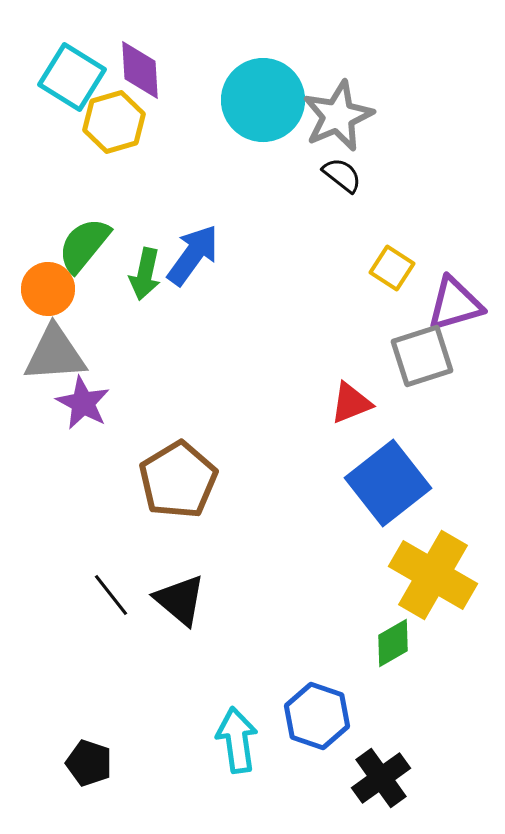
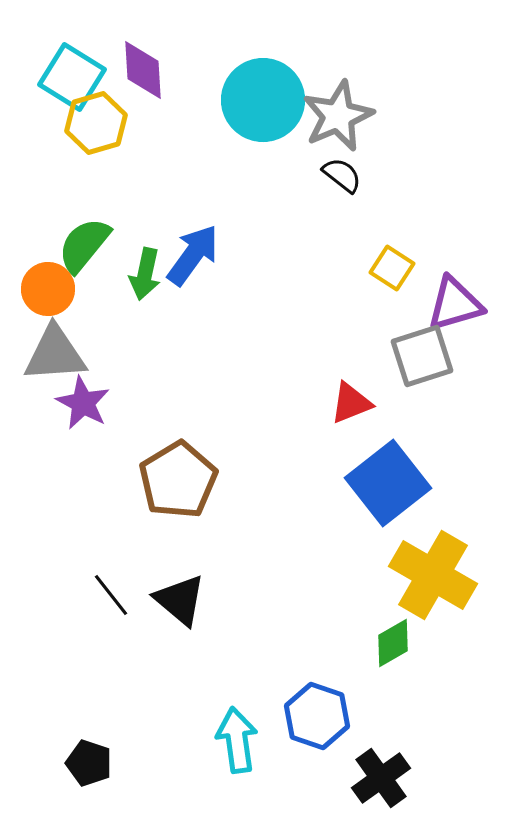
purple diamond: moved 3 px right
yellow hexagon: moved 18 px left, 1 px down
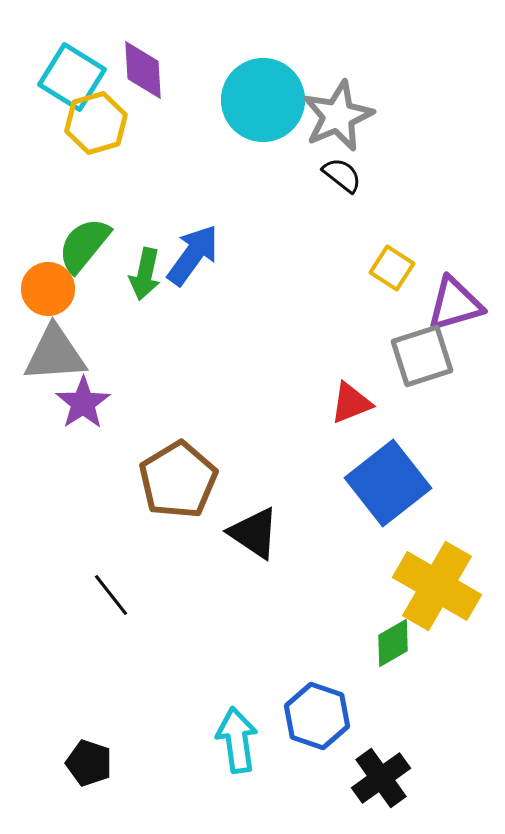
purple star: rotated 10 degrees clockwise
yellow cross: moved 4 px right, 11 px down
black triangle: moved 74 px right, 67 px up; rotated 6 degrees counterclockwise
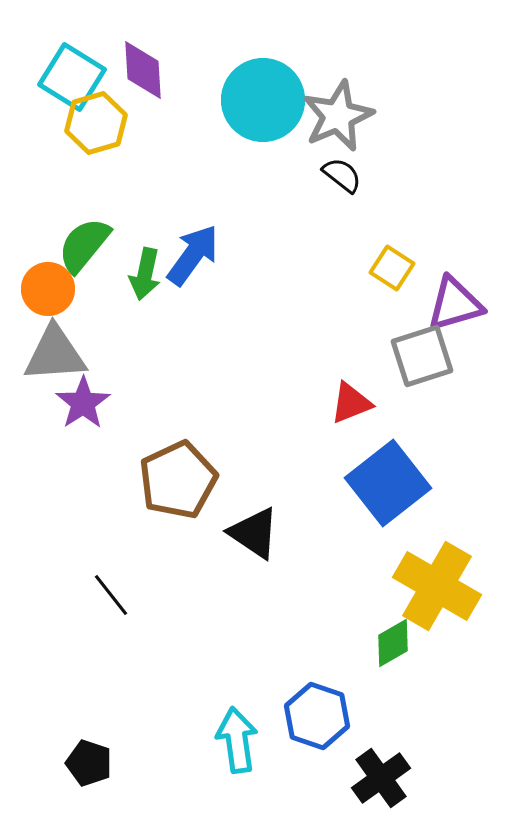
brown pentagon: rotated 6 degrees clockwise
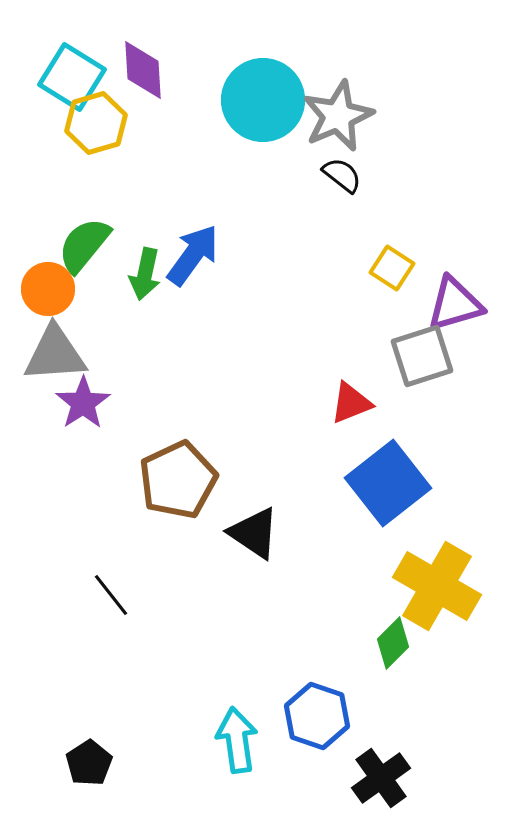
green diamond: rotated 15 degrees counterclockwise
black pentagon: rotated 21 degrees clockwise
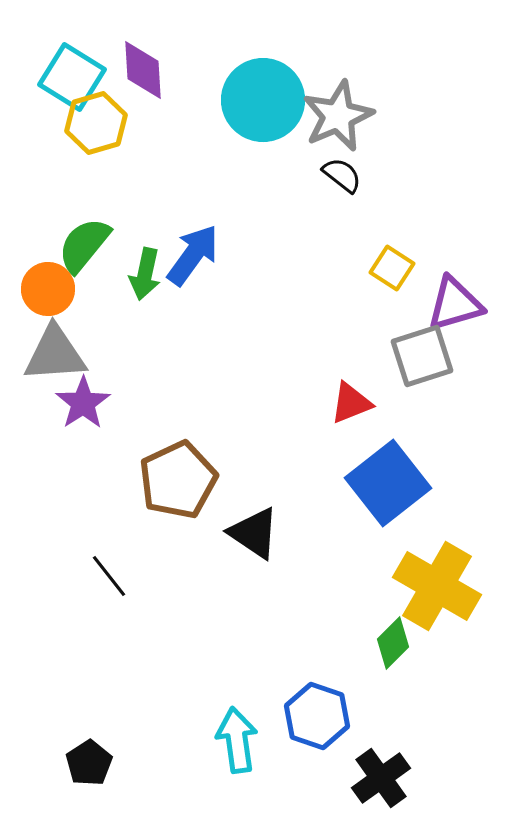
black line: moved 2 px left, 19 px up
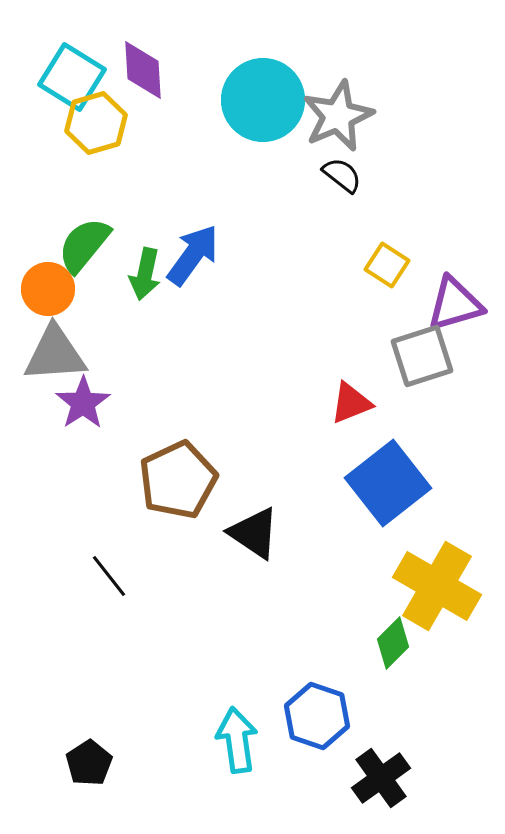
yellow square: moved 5 px left, 3 px up
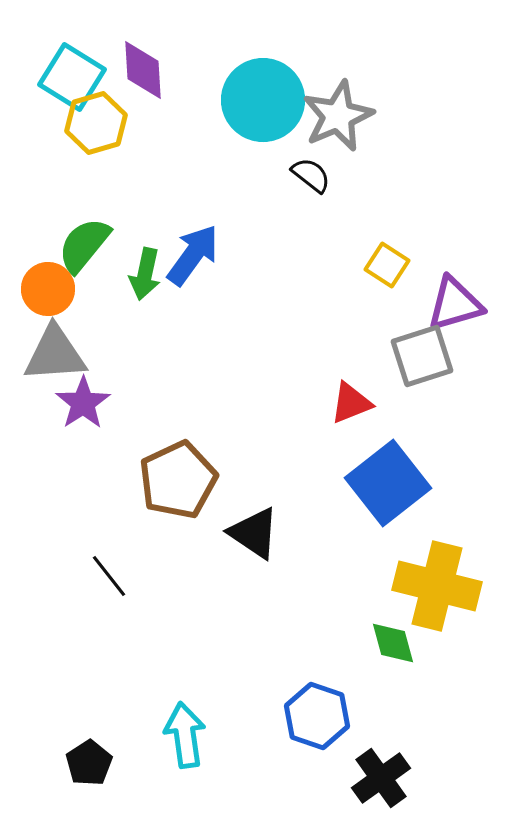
black semicircle: moved 31 px left
yellow cross: rotated 16 degrees counterclockwise
green diamond: rotated 60 degrees counterclockwise
cyan arrow: moved 52 px left, 5 px up
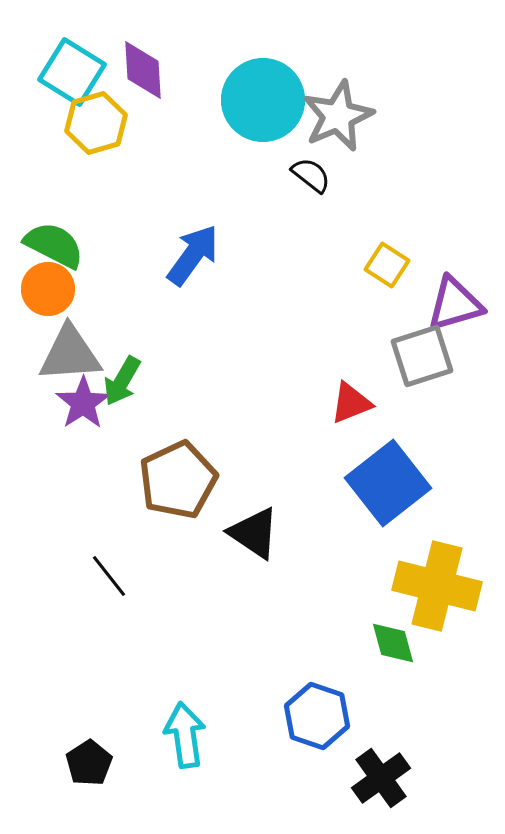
cyan square: moved 5 px up
green semicircle: moved 30 px left; rotated 78 degrees clockwise
green arrow: moved 23 px left, 107 px down; rotated 18 degrees clockwise
gray triangle: moved 15 px right
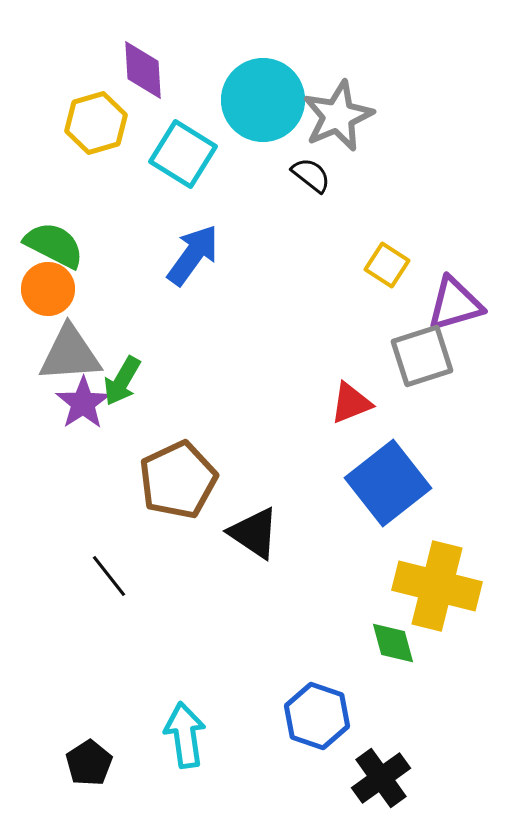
cyan square: moved 111 px right, 82 px down
